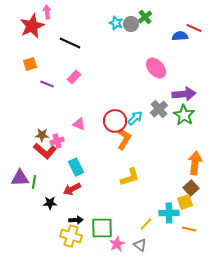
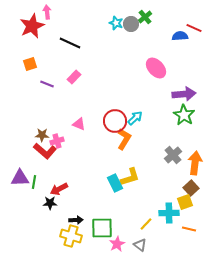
gray cross: moved 14 px right, 46 px down
cyan rectangle: moved 39 px right, 16 px down
red arrow: moved 13 px left
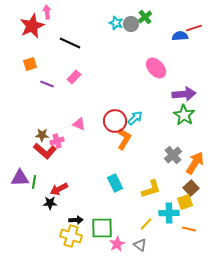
red line: rotated 42 degrees counterclockwise
orange arrow: rotated 25 degrees clockwise
yellow L-shape: moved 21 px right, 12 px down
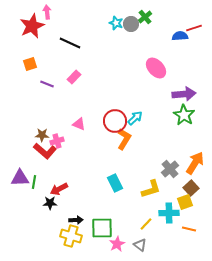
gray cross: moved 3 px left, 14 px down
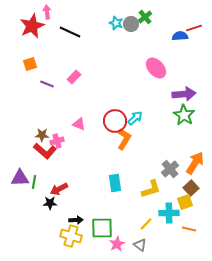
black line: moved 11 px up
cyan rectangle: rotated 18 degrees clockwise
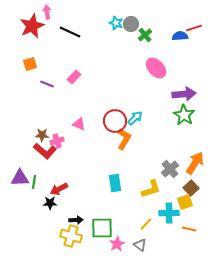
green cross: moved 18 px down
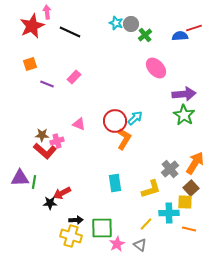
red arrow: moved 3 px right, 4 px down
yellow square: rotated 21 degrees clockwise
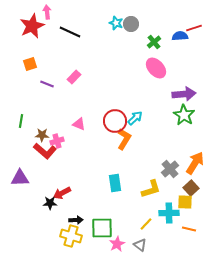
green cross: moved 9 px right, 7 px down
green line: moved 13 px left, 61 px up
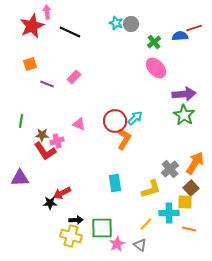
red L-shape: rotated 15 degrees clockwise
